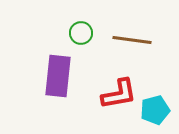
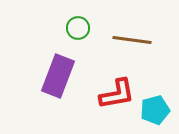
green circle: moved 3 px left, 5 px up
purple rectangle: rotated 15 degrees clockwise
red L-shape: moved 2 px left
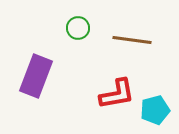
purple rectangle: moved 22 px left
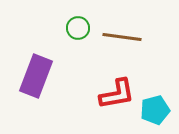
brown line: moved 10 px left, 3 px up
